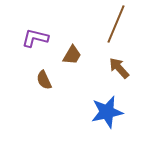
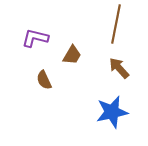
brown line: rotated 12 degrees counterclockwise
blue star: moved 5 px right
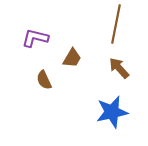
brown trapezoid: moved 3 px down
